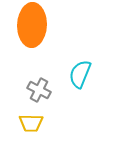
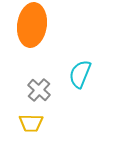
orange ellipse: rotated 6 degrees clockwise
gray cross: rotated 15 degrees clockwise
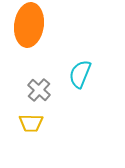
orange ellipse: moved 3 px left
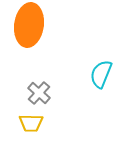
cyan semicircle: moved 21 px right
gray cross: moved 3 px down
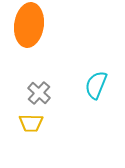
cyan semicircle: moved 5 px left, 11 px down
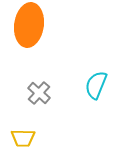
yellow trapezoid: moved 8 px left, 15 px down
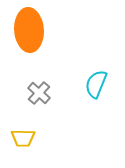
orange ellipse: moved 5 px down; rotated 12 degrees counterclockwise
cyan semicircle: moved 1 px up
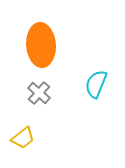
orange ellipse: moved 12 px right, 15 px down
yellow trapezoid: rotated 40 degrees counterclockwise
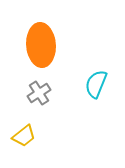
gray cross: rotated 15 degrees clockwise
yellow trapezoid: moved 1 px right, 2 px up
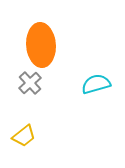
cyan semicircle: rotated 52 degrees clockwise
gray cross: moved 9 px left, 10 px up; rotated 10 degrees counterclockwise
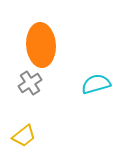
gray cross: rotated 10 degrees clockwise
